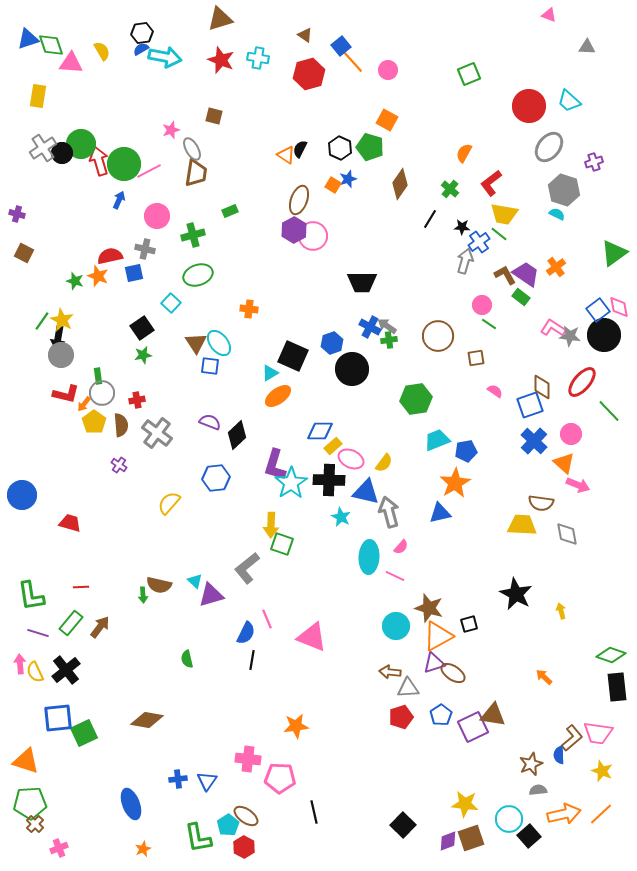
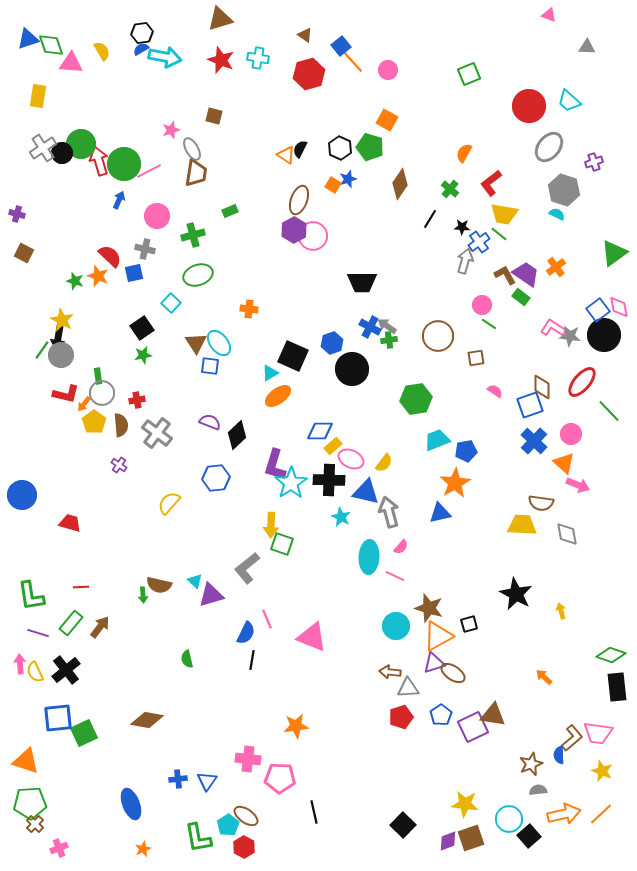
red semicircle at (110, 256): rotated 55 degrees clockwise
green line at (42, 321): moved 29 px down
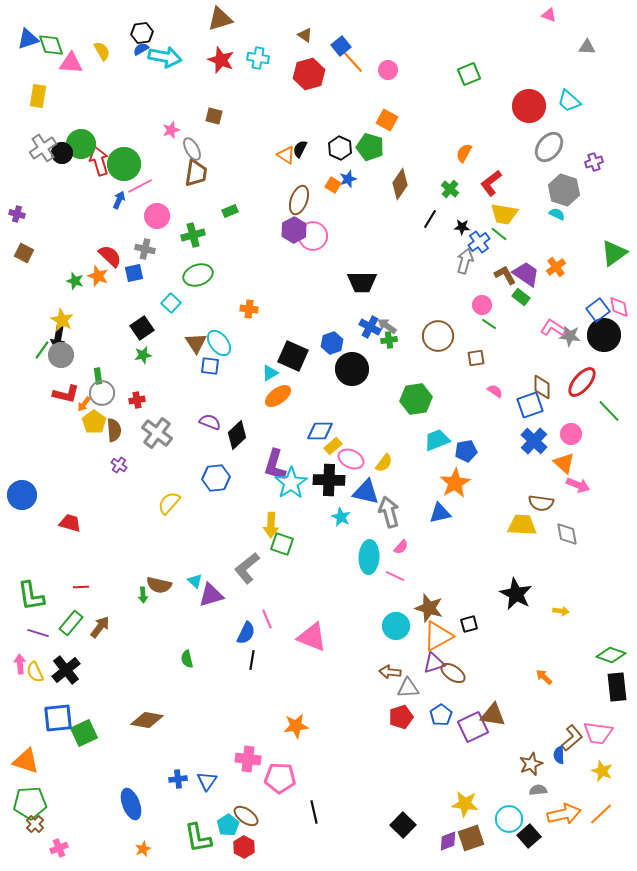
pink line at (149, 171): moved 9 px left, 15 px down
brown semicircle at (121, 425): moved 7 px left, 5 px down
yellow arrow at (561, 611): rotated 112 degrees clockwise
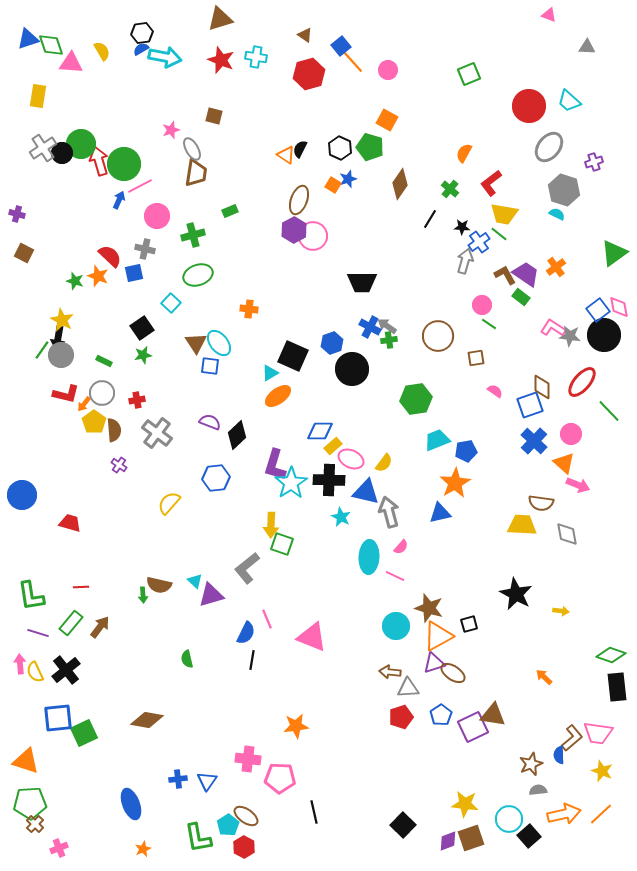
cyan cross at (258, 58): moved 2 px left, 1 px up
green rectangle at (98, 376): moved 6 px right, 15 px up; rotated 56 degrees counterclockwise
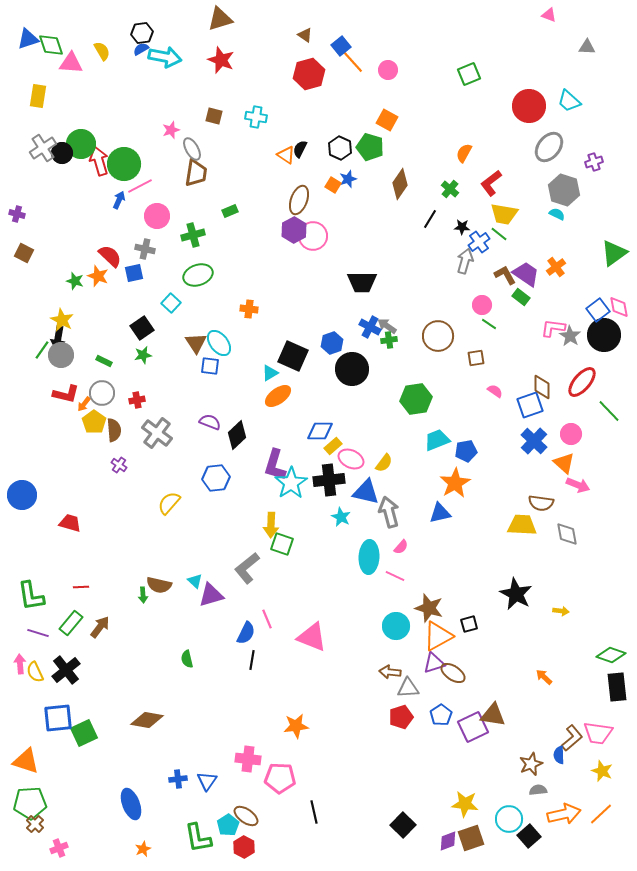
cyan cross at (256, 57): moved 60 px down
pink L-shape at (553, 328): rotated 25 degrees counterclockwise
gray star at (570, 336): rotated 25 degrees clockwise
black cross at (329, 480): rotated 8 degrees counterclockwise
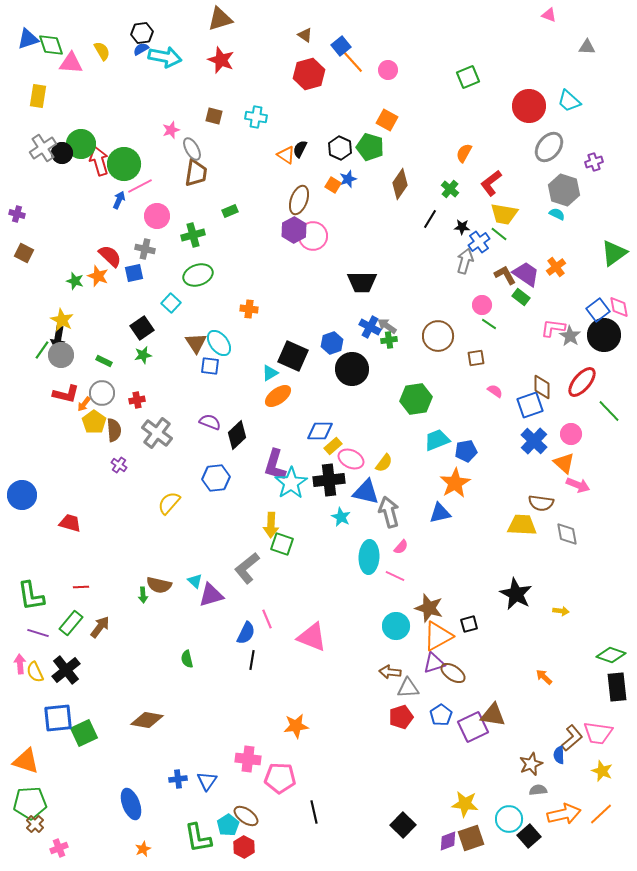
green square at (469, 74): moved 1 px left, 3 px down
